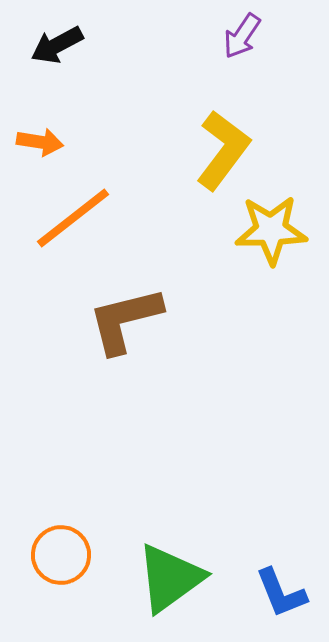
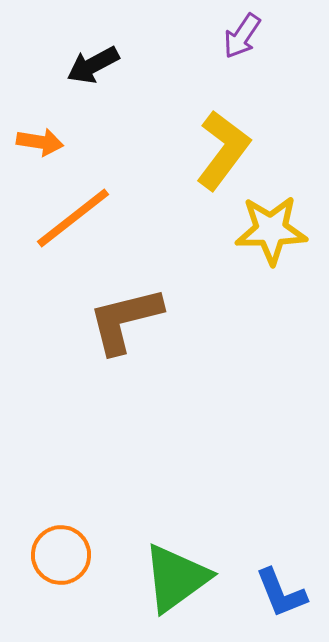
black arrow: moved 36 px right, 20 px down
green triangle: moved 6 px right
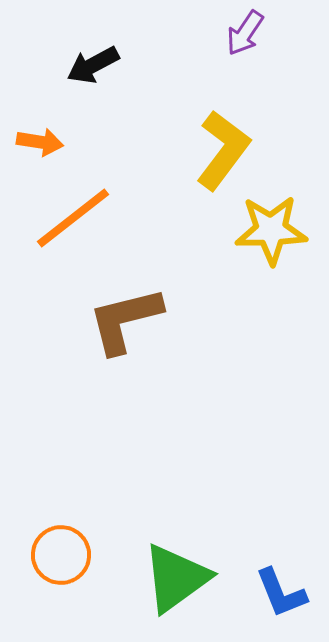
purple arrow: moved 3 px right, 3 px up
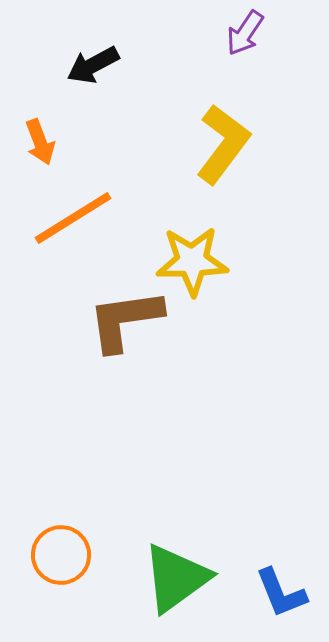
orange arrow: rotated 60 degrees clockwise
yellow L-shape: moved 6 px up
orange line: rotated 6 degrees clockwise
yellow star: moved 79 px left, 31 px down
brown L-shape: rotated 6 degrees clockwise
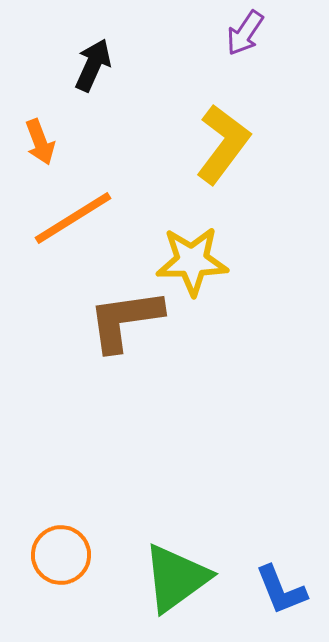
black arrow: rotated 142 degrees clockwise
blue L-shape: moved 3 px up
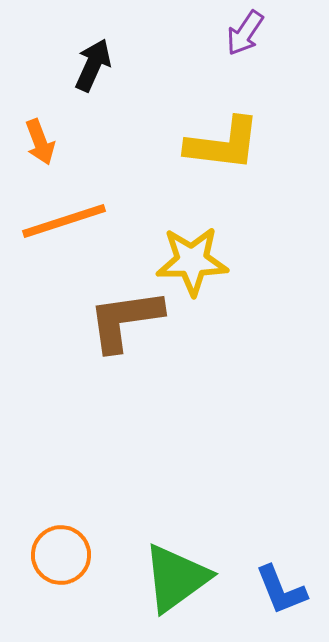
yellow L-shape: rotated 60 degrees clockwise
orange line: moved 9 px left, 3 px down; rotated 14 degrees clockwise
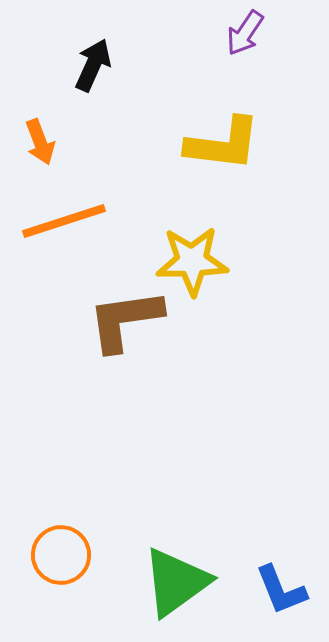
green triangle: moved 4 px down
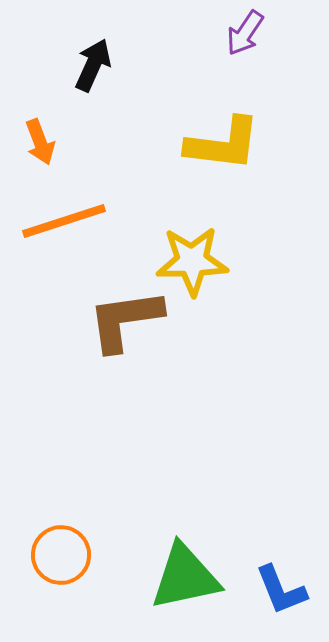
green triangle: moved 9 px right, 5 px up; rotated 24 degrees clockwise
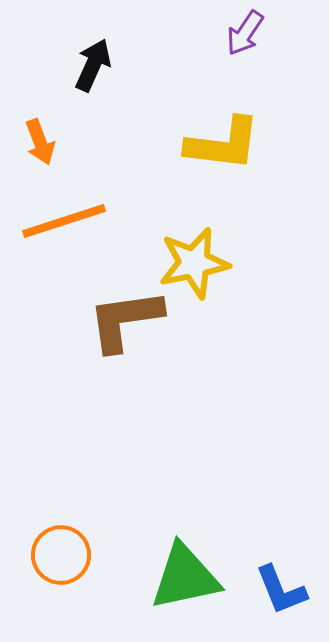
yellow star: moved 2 px right, 2 px down; rotated 10 degrees counterclockwise
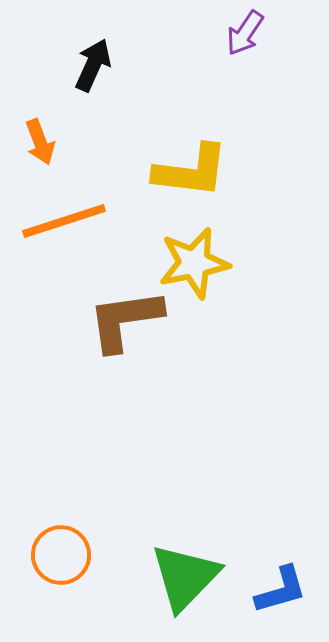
yellow L-shape: moved 32 px left, 27 px down
green triangle: rotated 34 degrees counterclockwise
blue L-shape: rotated 84 degrees counterclockwise
